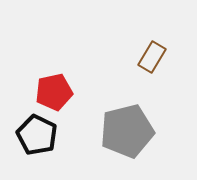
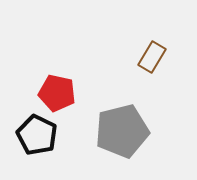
red pentagon: moved 3 px right, 1 px down; rotated 24 degrees clockwise
gray pentagon: moved 5 px left
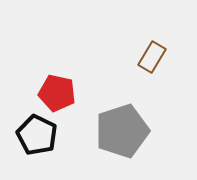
gray pentagon: rotated 4 degrees counterclockwise
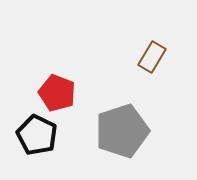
red pentagon: rotated 9 degrees clockwise
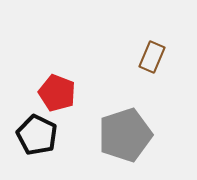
brown rectangle: rotated 8 degrees counterclockwise
gray pentagon: moved 3 px right, 4 px down
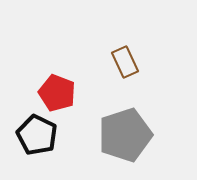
brown rectangle: moved 27 px left, 5 px down; rotated 48 degrees counterclockwise
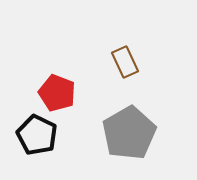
gray pentagon: moved 4 px right, 2 px up; rotated 12 degrees counterclockwise
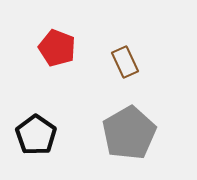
red pentagon: moved 45 px up
black pentagon: moved 1 px left; rotated 9 degrees clockwise
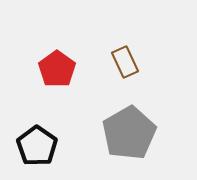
red pentagon: moved 21 px down; rotated 15 degrees clockwise
black pentagon: moved 1 px right, 11 px down
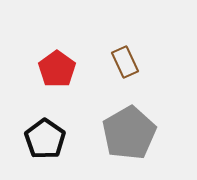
black pentagon: moved 8 px right, 7 px up
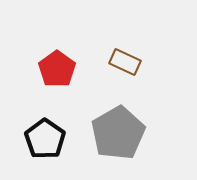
brown rectangle: rotated 40 degrees counterclockwise
gray pentagon: moved 11 px left
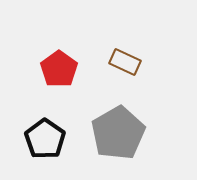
red pentagon: moved 2 px right
